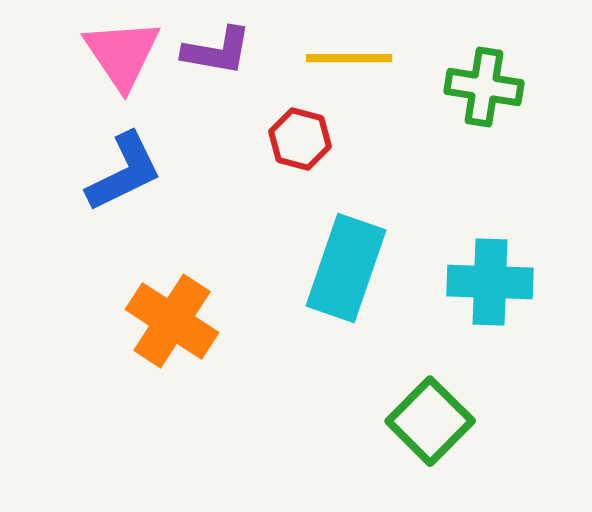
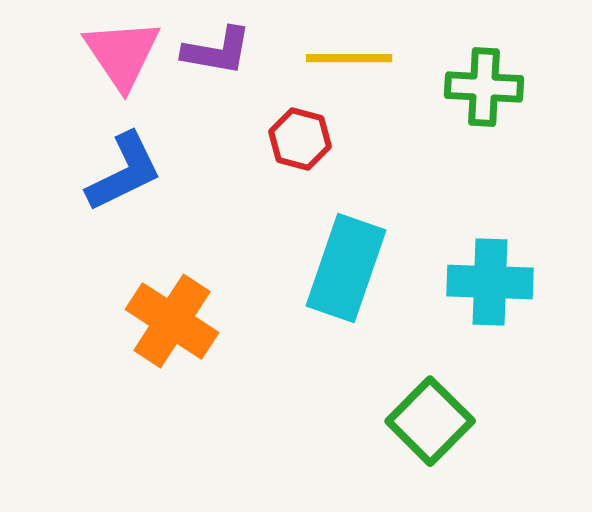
green cross: rotated 6 degrees counterclockwise
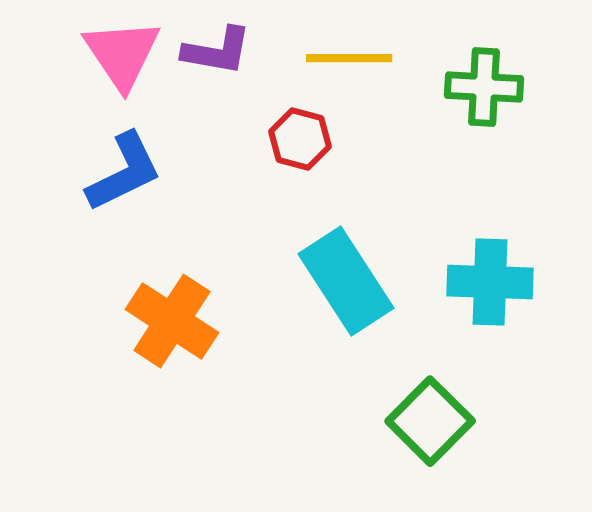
cyan rectangle: moved 13 px down; rotated 52 degrees counterclockwise
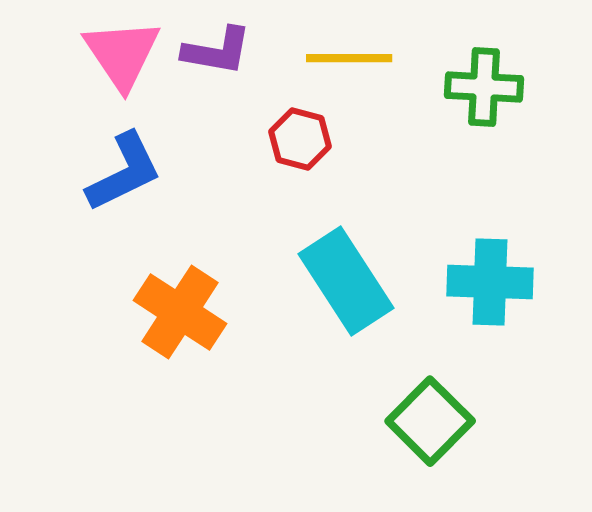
orange cross: moved 8 px right, 9 px up
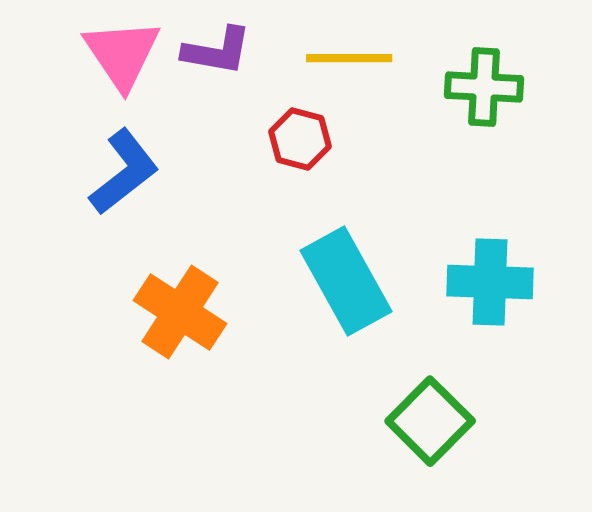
blue L-shape: rotated 12 degrees counterclockwise
cyan rectangle: rotated 4 degrees clockwise
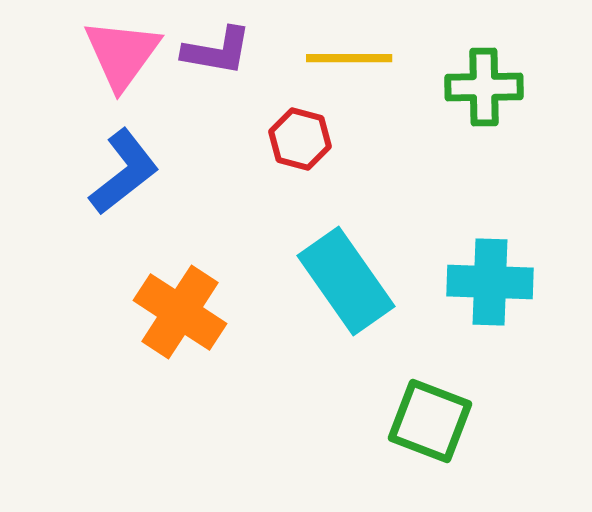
pink triangle: rotated 10 degrees clockwise
green cross: rotated 4 degrees counterclockwise
cyan rectangle: rotated 6 degrees counterclockwise
green square: rotated 24 degrees counterclockwise
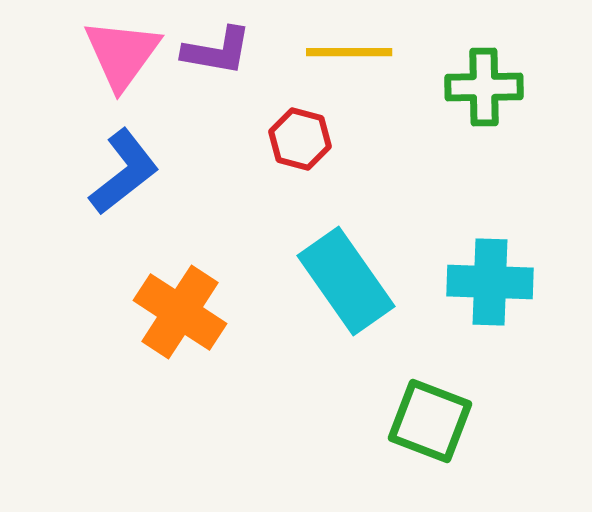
yellow line: moved 6 px up
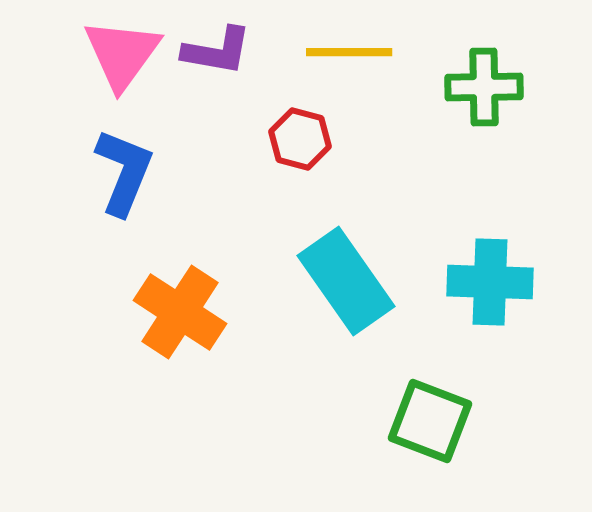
blue L-shape: rotated 30 degrees counterclockwise
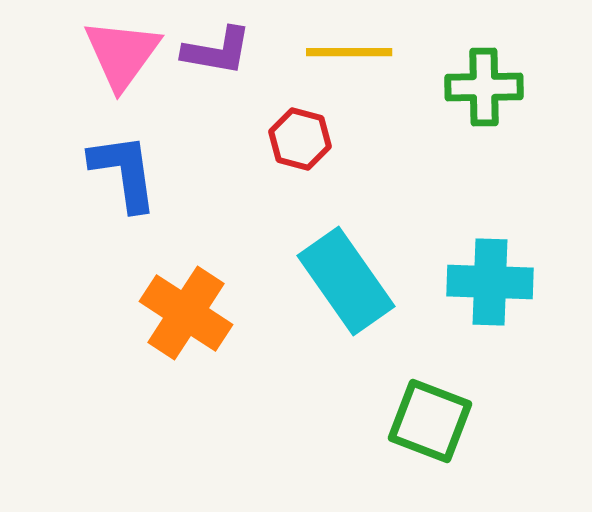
blue L-shape: rotated 30 degrees counterclockwise
orange cross: moved 6 px right, 1 px down
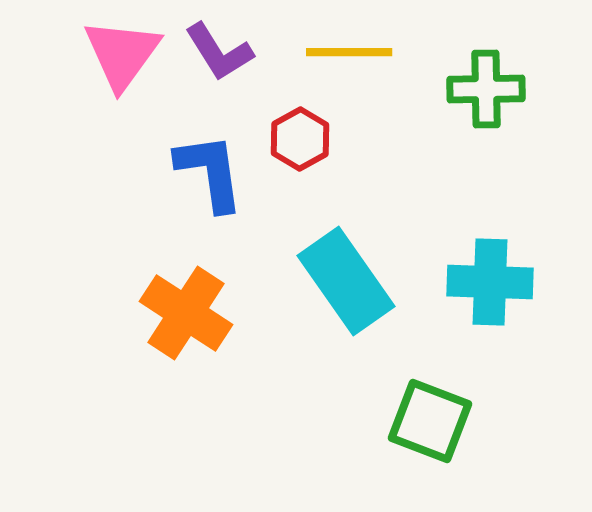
purple L-shape: moved 2 px right, 1 px down; rotated 48 degrees clockwise
green cross: moved 2 px right, 2 px down
red hexagon: rotated 16 degrees clockwise
blue L-shape: moved 86 px right
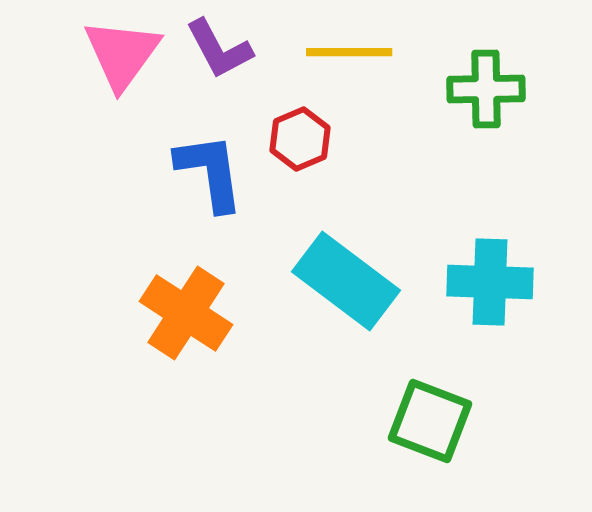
purple L-shape: moved 3 px up; rotated 4 degrees clockwise
red hexagon: rotated 6 degrees clockwise
cyan rectangle: rotated 18 degrees counterclockwise
